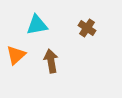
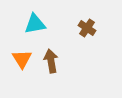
cyan triangle: moved 2 px left, 1 px up
orange triangle: moved 6 px right, 4 px down; rotated 20 degrees counterclockwise
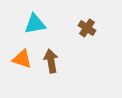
orange triangle: rotated 40 degrees counterclockwise
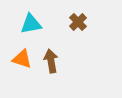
cyan triangle: moved 4 px left
brown cross: moved 9 px left, 6 px up; rotated 12 degrees clockwise
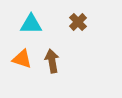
cyan triangle: rotated 10 degrees clockwise
brown arrow: moved 1 px right
